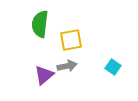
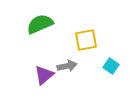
green semicircle: rotated 60 degrees clockwise
yellow square: moved 15 px right
cyan square: moved 2 px left, 1 px up
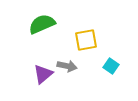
green semicircle: moved 2 px right
gray arrow: rotated 24 degrees clockwise
purple triangle: moved 1 px left, 1 px up
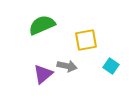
green semicircle: moved 1 px down
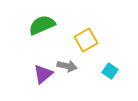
yellow square: rotated 20 degrees counterclockwise
cyan square: moved 1 px left, 5 px down
